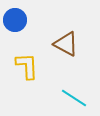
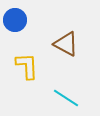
cyan line: moved 8 px left
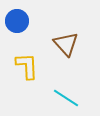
blue circle: moved 2 px right, 1 px down
brown triangle: rotated 20 degrees clockwise
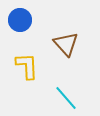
blue circle: moved 3 px right, 1 px up
cyan line: rotated 16 degrees clockwise
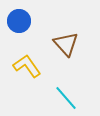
blue circle: moved 1 px left, 1 px down
yellow L-shape: rotated 32 degrees counterclockwise
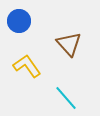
brown triangle: moved 3 px right
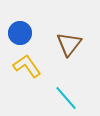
blue circle: moved 1 px right, 12 px down
brown triangle: rotated 20 degrees clockwise
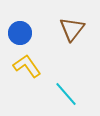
brown triangle: moved 3 px right, 15 px up
cyan line: moved 4 px up
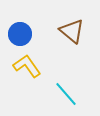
brown triangle: moved 2 px down; rotated 28 degrees counterclockwise
blue circle: moved 1 px down
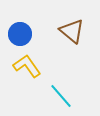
cyan line: moved 5 px left, 2 px down
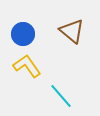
blue circle: moved 3 px right
